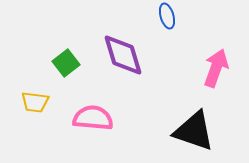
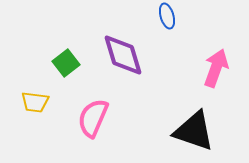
pink semicircle: rotated 72 degrees counterclockwise
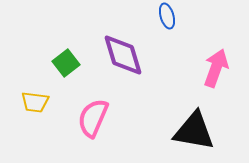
black triangle: rotated 9 degrees counterclockwise
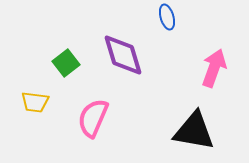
blue ellipse: moved 1 px down
pink arrow: moved 2 px left
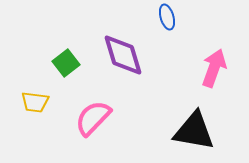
pink semicircle: rotated 21 degrees clockwise
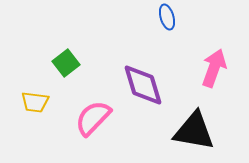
purple diamond: moved 20 px right, 30 px down
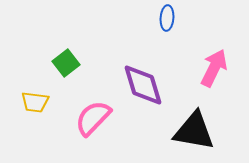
blue ellipse: moved 1 px down; rotated 20 degrees clockwise
pink arrow: rotated 6 degrees clockwise
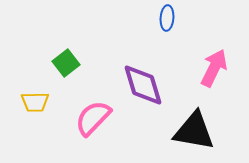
yellow trapezoid: rotated 8 degrees counterclockwise
